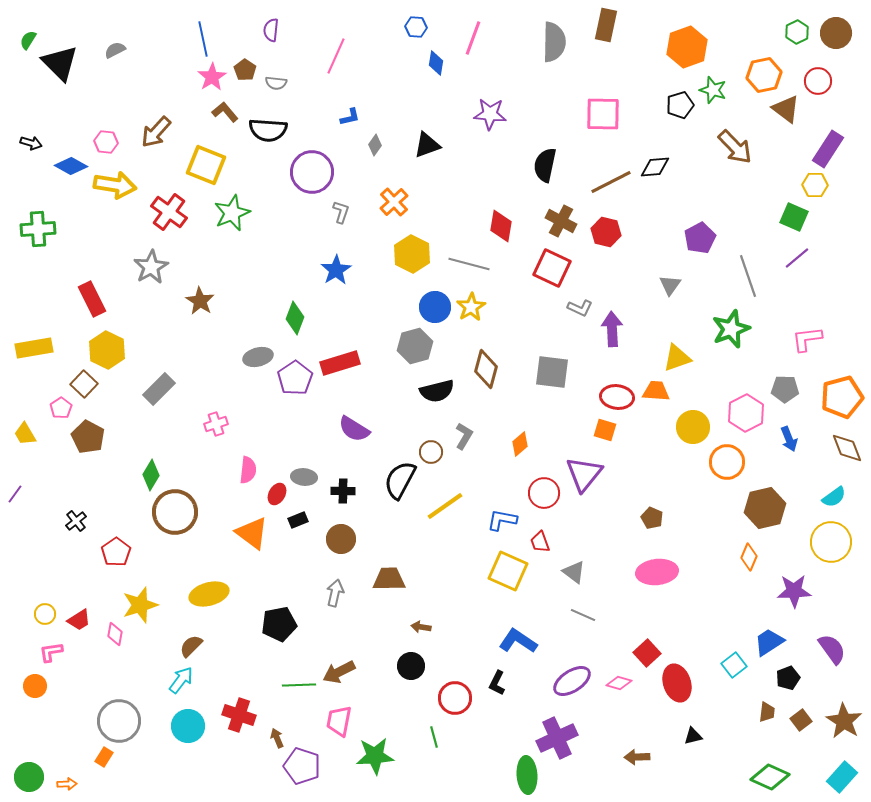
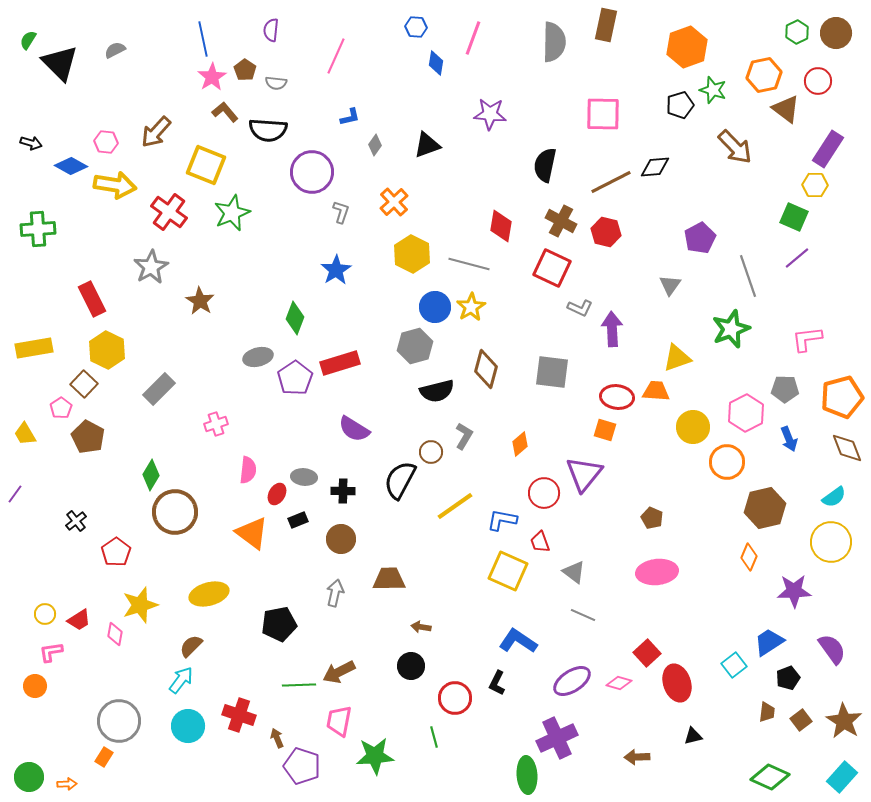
yellow line at (445, 506): moved 10 px right
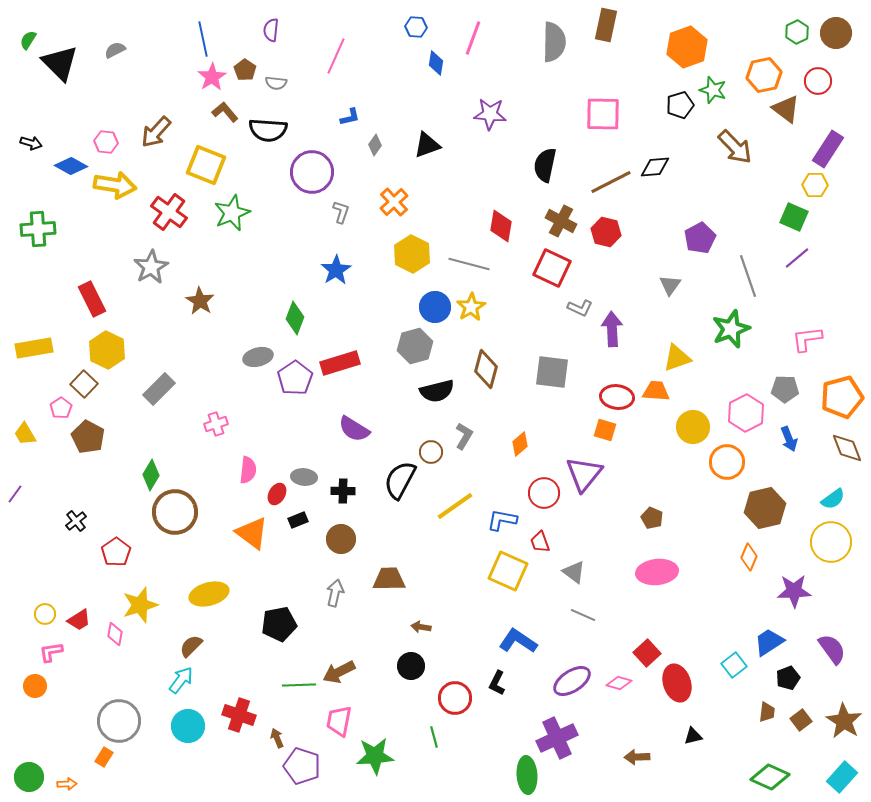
cyan semicircle at (834, 497): moved 1 px left, 2 px down
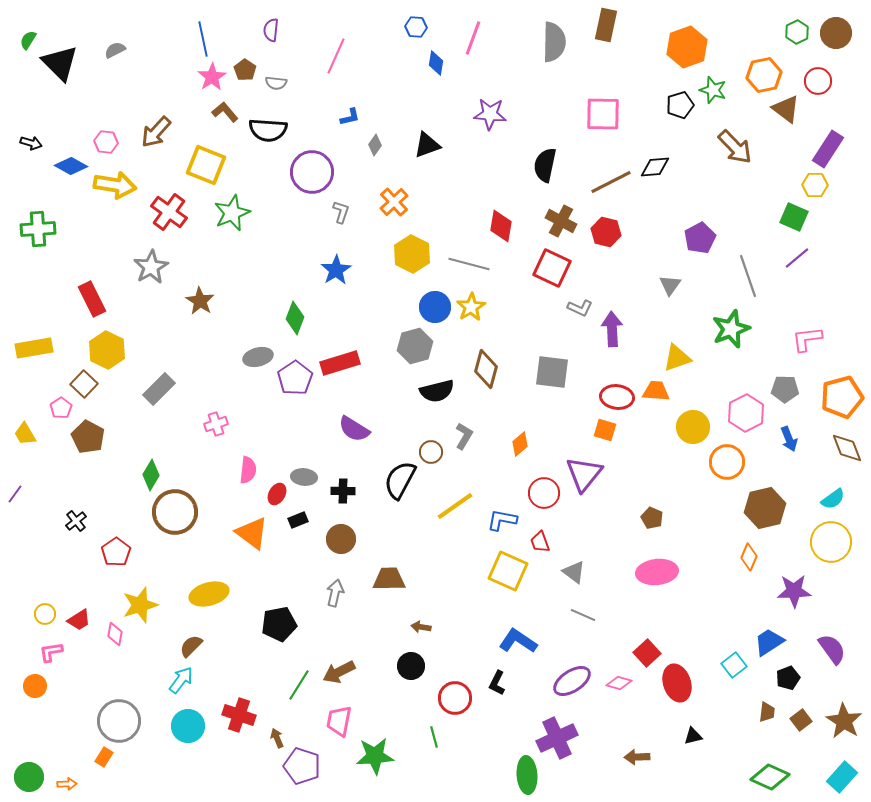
green line at (299, 685): rotated 56 degrees counterclockwise
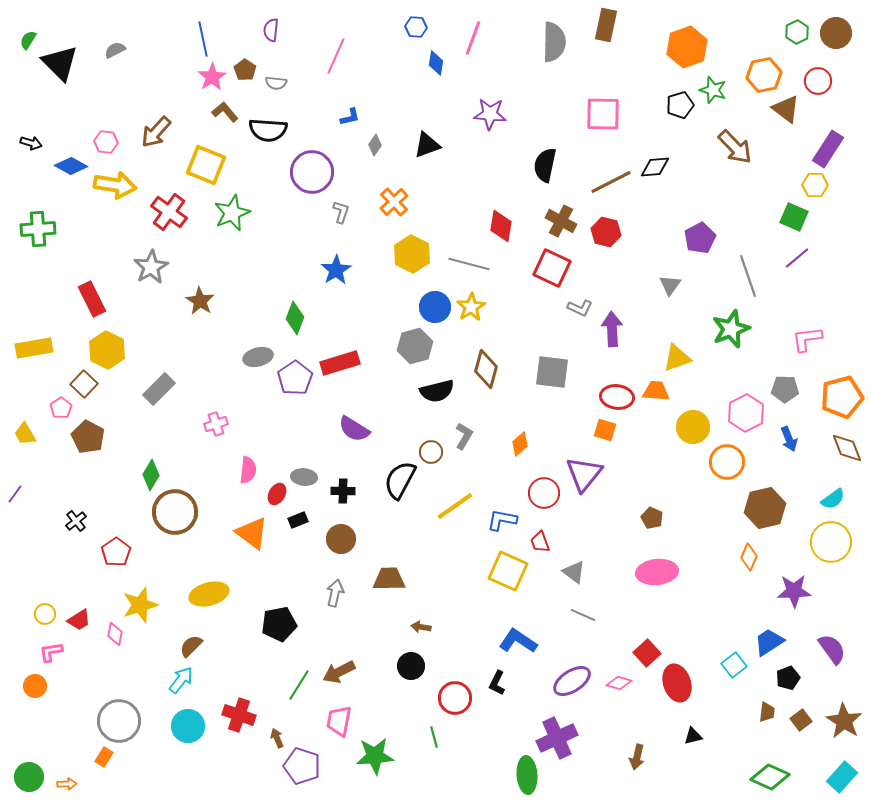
brown arrow at (637, 757): rotated 75 degrees counterclockwise
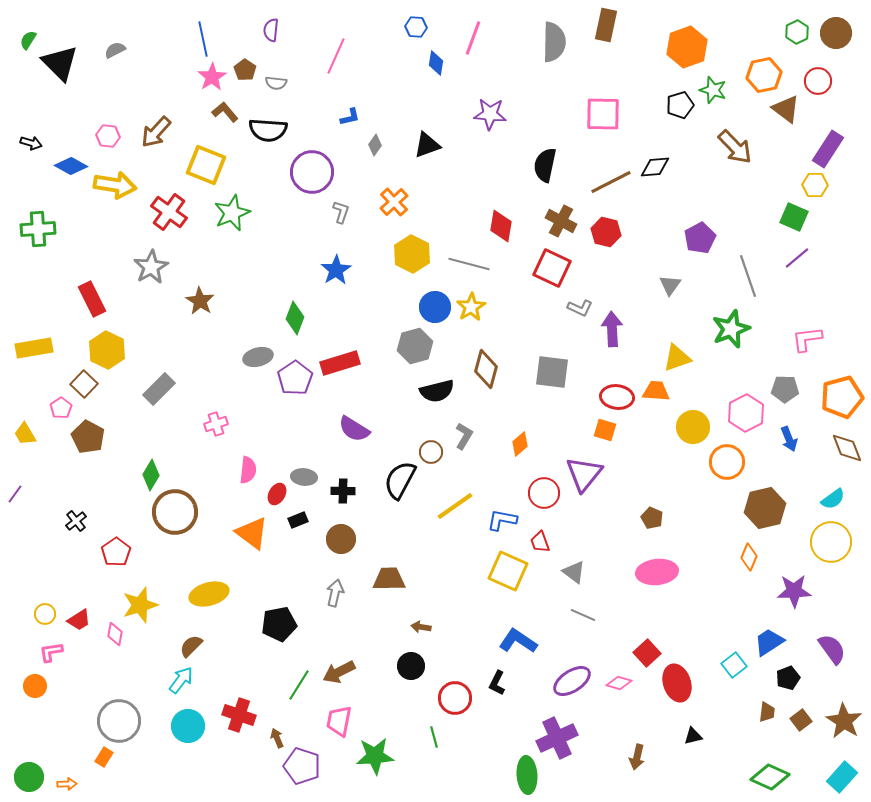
pink hexagon at (106, 142): moved 2 px right, 6 px up
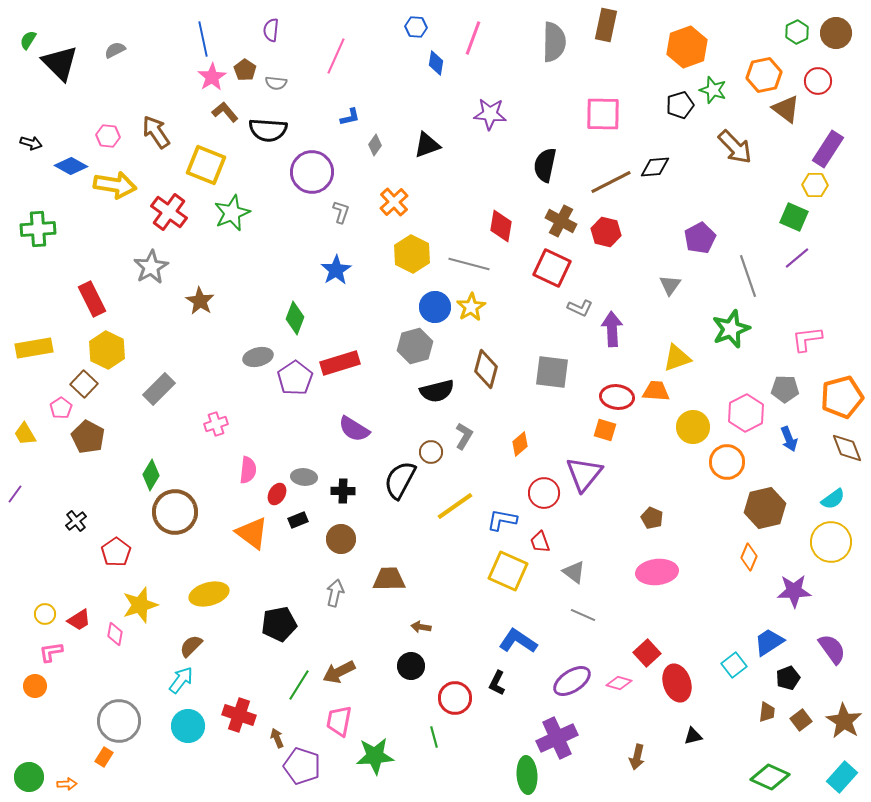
brown arrow at (156, 132): rotated 104 degrees clockwise
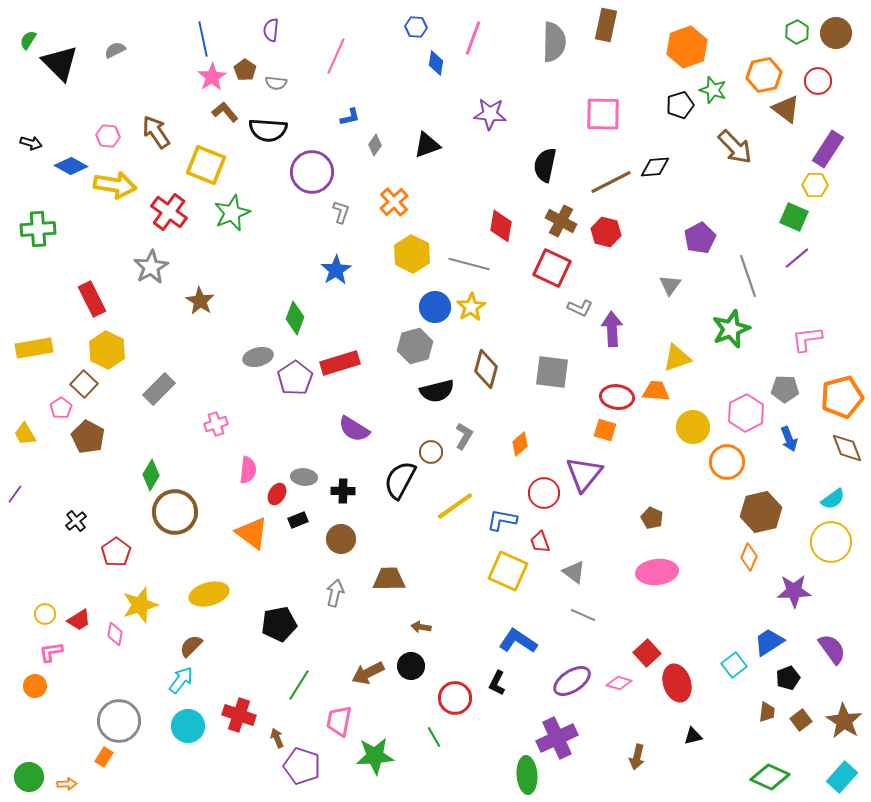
brown hexagon at (765, 508): moved 4 px left, 4 px down
brown arrow at (339, 672): moved 29 px right, 1 px down
green line at (434, 737): rotated 15 degrees counterclockwise
